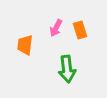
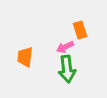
pink arrow: moved 9 px right, 19 px down; rotated 36 degrees clockwise
orange trapezoid: moved 12 px down
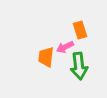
orange trapezoid: moved 21 px right
green arrow: moved 12 px right, 3 px up
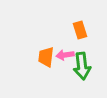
pink arrow: moved 8 px down; rotated 18 degrees clockwise
green arrow: moved 3 px right
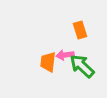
orange trapezoid: moved 2 px right, 5 px down
green arrow: rotated 140 degrees clockwise
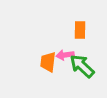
orange rectangle: rotated 18 degrees clockwise
